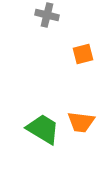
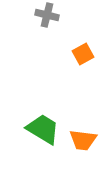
orange square: rotated 15 degrees counterclockwise
orange trapezoid: moved 2 px right, 18 px down
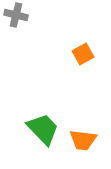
gray cross: moved 31 px left
green trapezoid: rotated 15 degrees clockwise
